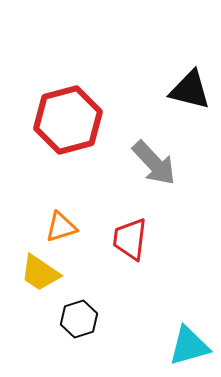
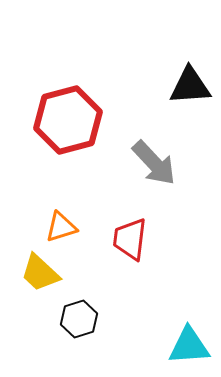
black triangle: moved 4 px up; rotated 18 degrees counterclockwise
yellow trapezoid: rotated 9 degrees clockwise
cyan triangle: rotated 12 degrees clockwise
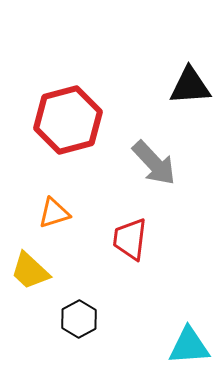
orange triangle: moved 7 px left, 14 px up
yellow trapezoid: moved 10 px left, 2 px up
black hexagon: rotated 12 degrees counterclockwise
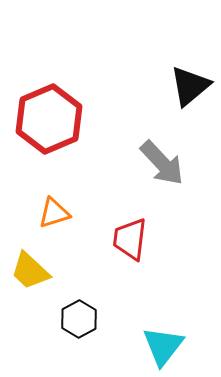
black triangle: rotated 36 degrees counterclockwise
red hexagon: moved 19 px left, 1 px up; rotated 8 degrees counterclockwise
gray arrow: moved 8 px right
cyan triangle: moved 26 px left; rotated 48 degrees counterclockwise
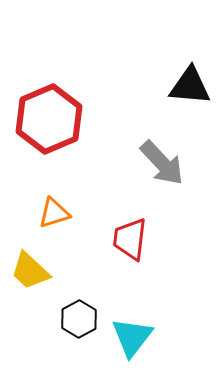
black triangle: rotated 45 degrees clockwise
cyan triangle: moved 31 px left, 9 px up
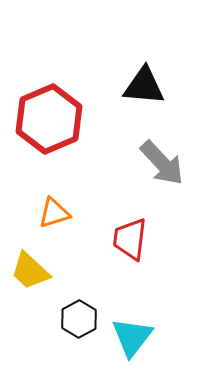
black triangle: moved 46 px left
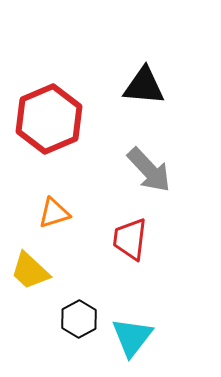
gray arrow: moved 13 px left, 7 px down
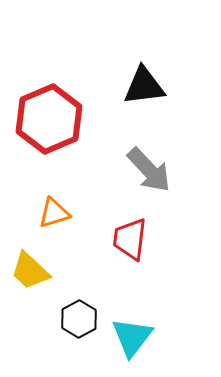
black triangle: rotated 12 degrees counterclockwise
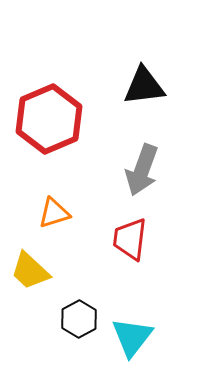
gray arrow: moved 7 px left; rotated 63 degrees clockwise
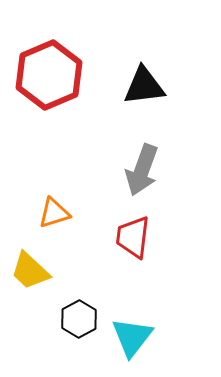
red hexagon: moved 44 px up
red trapezoid: moved 3 px right, 2 px up
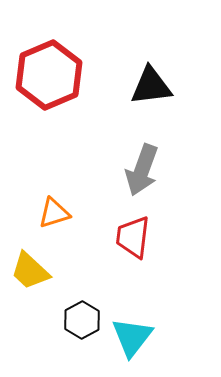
black triangle: moved 7 px right
black hexagon: moved 3 px right, 1 px down
